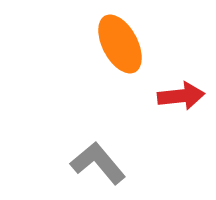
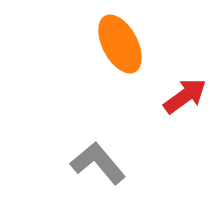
red arrow: moved 4 px right; rotated 30 degrees counterclockwise
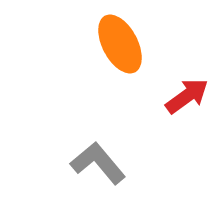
red arrow: moved 2 px right
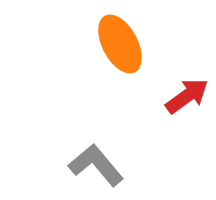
gray L-shape: moved 2 px left, 2 px down
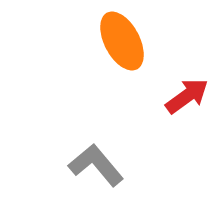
orange ellipse: moved 2 px right, 3 px up
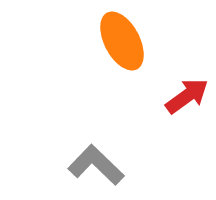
gray L-shape: rotated 6 degrees counterclockwise
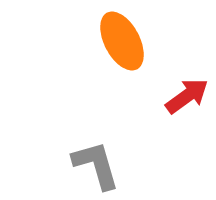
gray L-shape: rotated 30 degrees clockwise
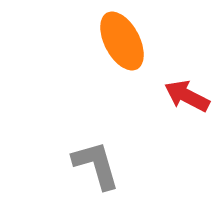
red arrow: rotated 117 degrees counterclockwise
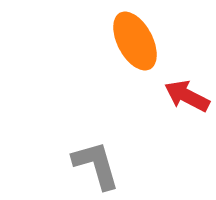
orange ellipse: moved 13 px right
